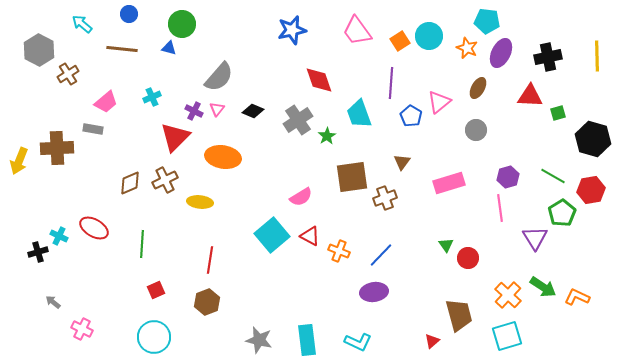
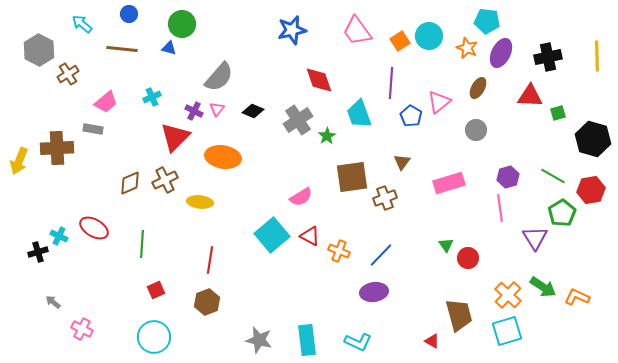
cyan square at (507, 336): moved 5 px up
red triangle at (432, 341): rotated 49 degrees counterclockwise
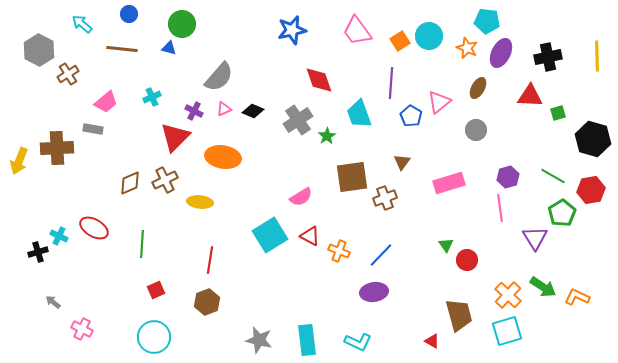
pink triangle at (217, 109): moved 7 px right; rotated 28 degrees clockwise
cyan square at (272, 235): moved 2 px left; rotated 8 degrees clockwise
red circle at (468, 258): moved 1 px left, 2 px down
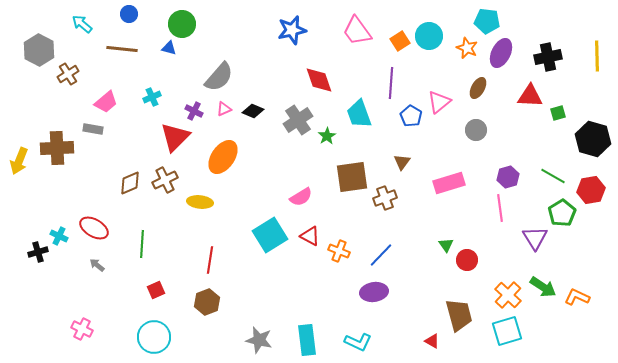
orange ellipse at (223, 157): rotated 64 degrees counterclockwise
gray arrow at (53, 302): moved 44 px right, 37 px up
